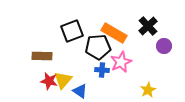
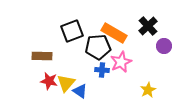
yellow triangle: moved 3 px right, 3 px down
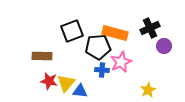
black cross: moved 2 px right, 2 px down; rotated 18 degrees clockwise
orange rectangle: moved 1 px right; rotated 15 degrees counterclockwise
blue triangle: rotated 28 degrees counterclockwise
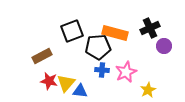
brown rectangle: rotated 30 degrees counterclockwise
pink star: moved 5 px right, 10 px down
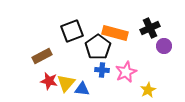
black pentagon: rotated 30 degrees counterclockwise
blue triangle: moved 2 px right, 2 px up
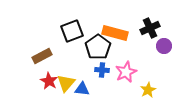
red star: rotated 18 degrees clockwise
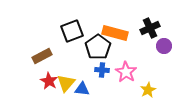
pink star: rotated 15 degrees counterclockwise
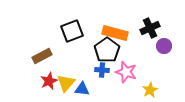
black pentagon: moved 9 px right, 3 px down
pink star: rotated 15 degrees counterclockwise
red star: rotated 18 degrees clockwise
yellow star: moved 2 px right
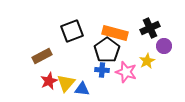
yellow star: moved 3 px left, 29 px up
